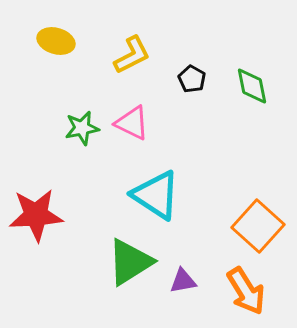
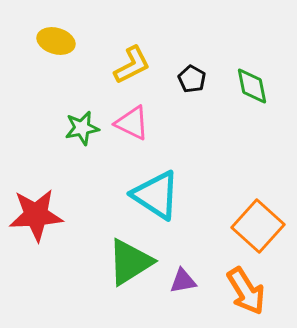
yellow L-shape: moved 10 px down
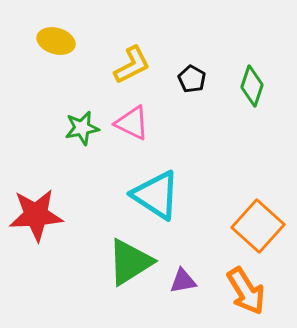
green diamond: rotated 30 degrees clockwise
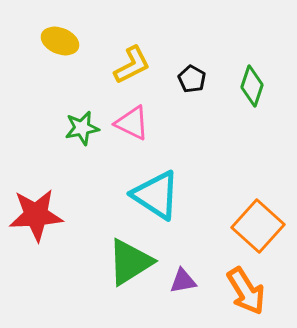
yellow ellipse: moved 4 px right; rotated 6 degrees clockwise
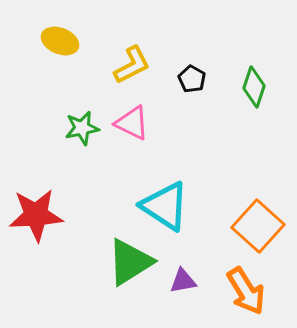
green diamond: moved 2 px right, 1 px down
cyan triangle: moved 9 px right, 11 px down
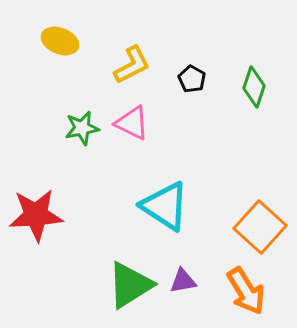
orange square: moved 2 px right, 1 px down
green triangle: moved 23 px down
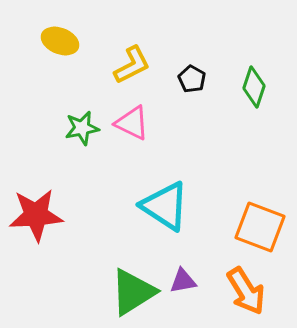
orange square: rotated 21 degrees counterclockwise
green triangle: moved 3 px right, 7 px down
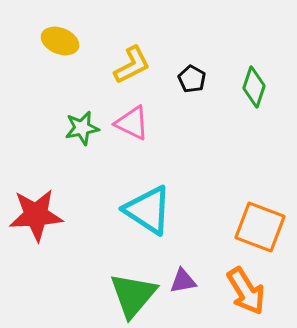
cyan triangle: moved 17 px left, 4 px down
green triangle: moved 3 px down; rotated 18 degrees counterclockwise
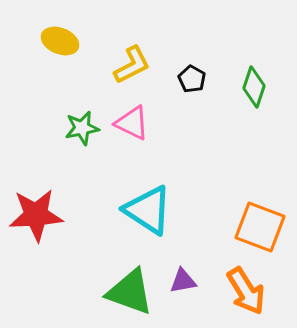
green triangle: moved 3 px left, 3 px up; rotated 50 degrees counterclockwise
